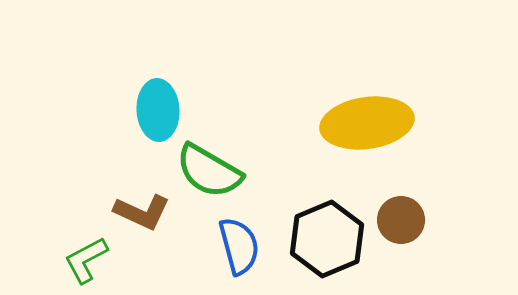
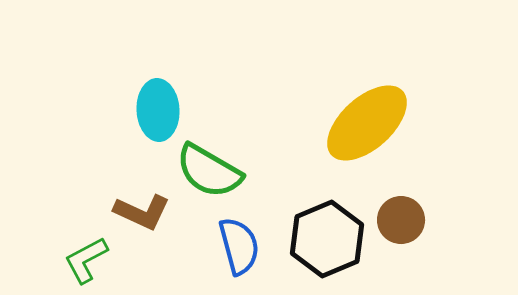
yellow ellipse: rotated 34 degrees counterclockwise
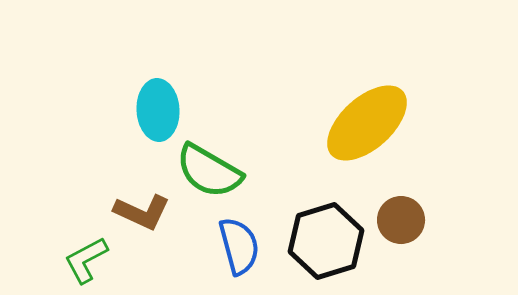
black hexagon: moved 1 px left, 2 px down; rotated 6 degrees clockwise
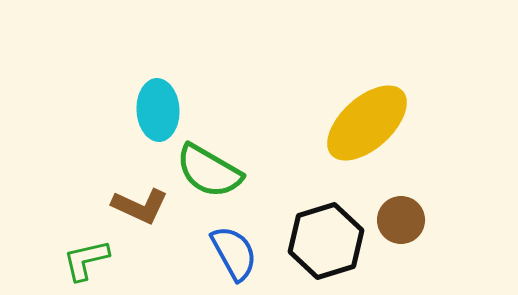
brown L-shape: moved 2 px left, 6 px up
blue semicircle: moved 5 px left, 7 px down; rotated 14 degrees counterclockwise
green L-shape: rotated 15 degrees clockwise
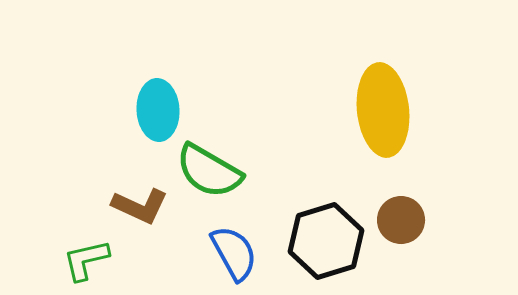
yellow ellipse: moved 16 px right, 13 px up; rotated 54 degrees counterclockwise
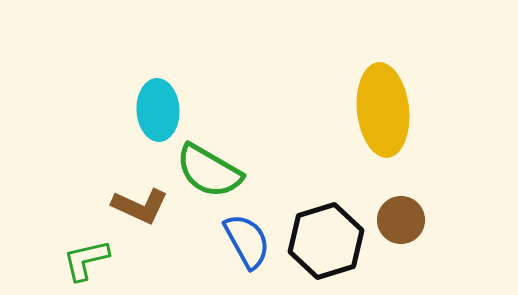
blue semicircle: moved 13 px right, 12 px up
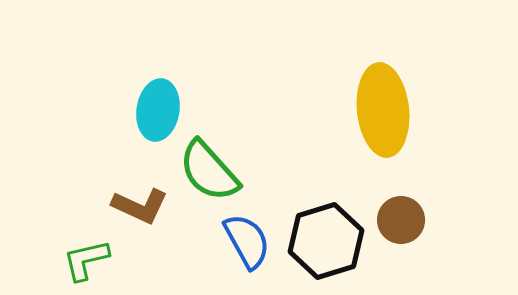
cyan ellipse: rotated 12 degrees clockwise
green semicircle: rotated 18 degrees clockwise
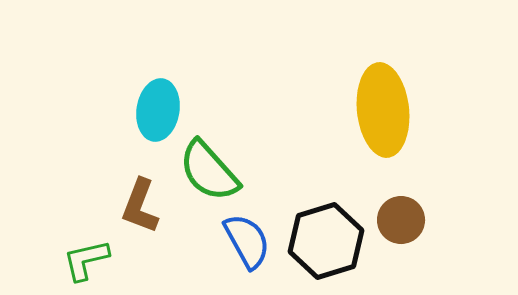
brown L-shape: rotated 86 degrees clockwise
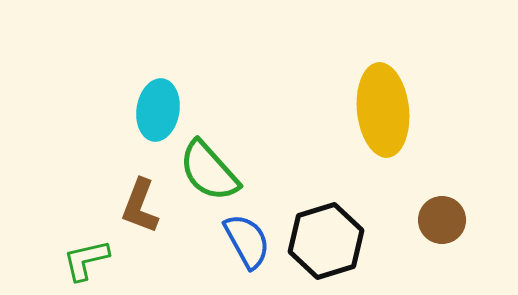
brown circle: moved 41 px right
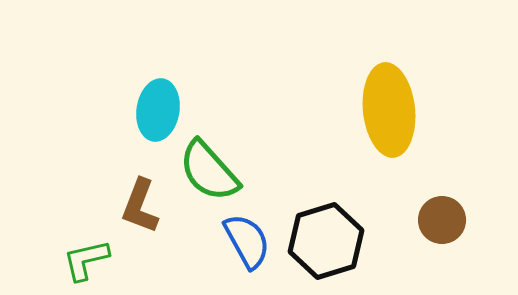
yellow ellipse: moved 6 px right
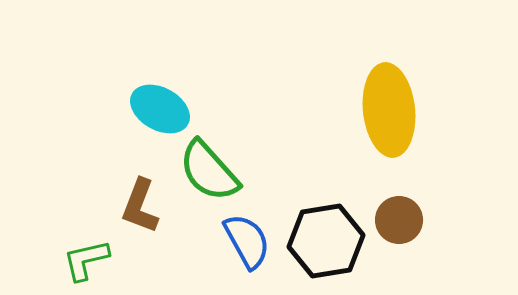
cyan ellipse: moved 2 px right, 1 px up; rotated 70 degrees counterclockwise
brown circle: moved 43 px left
black hexagon: rotated 8 degrees clockwise
